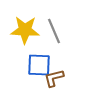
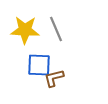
gray line: moved 2 px right, 2 px up
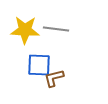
gray line: rotated 60 degrees counterclockwise
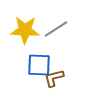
gray line: rotated 40 degrees counterclockwise
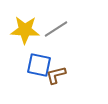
blue square: rotated 10 degrees clockwise
brown L-shape: moved 2 px right, 3 px up
